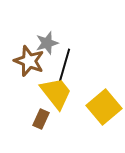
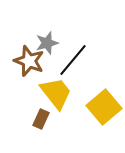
black line: moved 9 px right, 7 px up; rotated 24 degrees clockwise
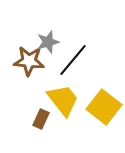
gray star: moved 1 px right, 1 px up
brown star: rotated 16 degrees counterclockwise
yellow trapezoid: moved 7 px right, 7 px down
yellow square: rotated 12 degrees counterclockwise
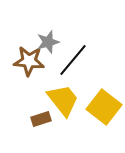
brown rectangle: rotated 48 degrees clockwise
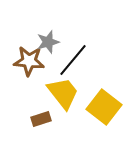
yellow trapezoid: moved 7 px up
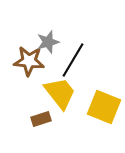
black line: rotated 9 degrees counterclockwise
yellow trapezoid: moved 3 px left
yellow square: rotated 16 degrees counterclockwise
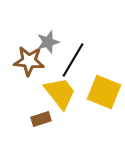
yellow square: moved 15 px up
